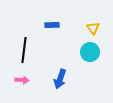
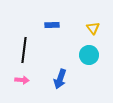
cyan circle: moved 1 px left, 3 px down
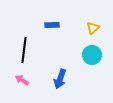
yellow triangle: rotated 24 degrees clockwise
cyan circle: moved 3 px right
pink arrow: rotated 152 degrees counterclockwise
